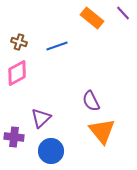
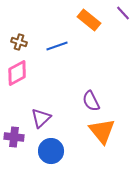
orange rectangle: moved 3 px left, 2 px down
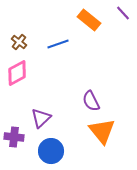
brown cross: rotated 21 degrees clockwise
blue line: moved 1 px right, 2 px up
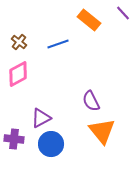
pink diamond: moved 1 px right, 1 px down
purple triangle: rotated 15 degrees clockwise
purple cross: moved 2 px down
blue circle: moved 7 px up
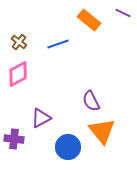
purple line: rotated 21 degrees counterclockwise
blue circle: moved 17 px right, 3 px down
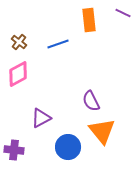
orange rectangle: rotated 45 degrees clockwise
purple cross: moved 11 px down
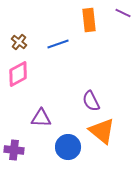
purple triangle: rotated 30 degrees clockwise
orange triangle: rotated 12 degrees counterclockwise
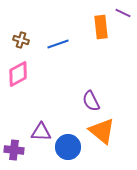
orange rectangle: moved 12 px right, 7 px down
brown cross: moved 2 px right, 2 px up; rotated 21 degrees counterclockwise
purple triangle: moved 14 px down
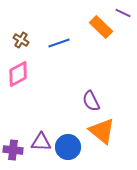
orange rectangle: rotated 40 degrees counterclockwise
brown cross: rotated 14 degrees clockwise
blue line: moved 1 px right, 1 px up
purple triangle: moved 10 px down
purple cross: moved 1 px left
